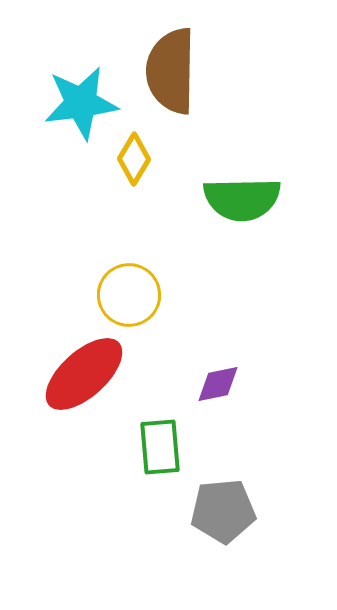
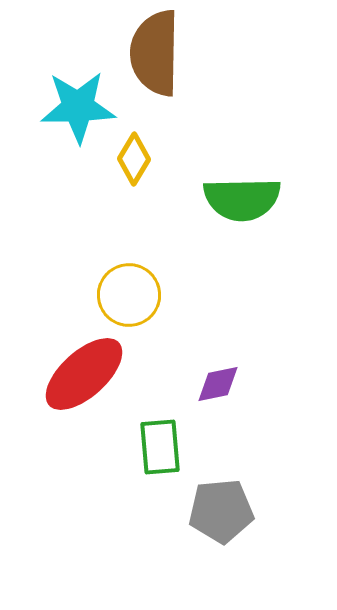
brown semicircle: moved 16 px left, 18 px up
cyan star: moved 3 px left, 4 px down; rotated 6 degrees clockwise
gray pentagon: moved 2 px left
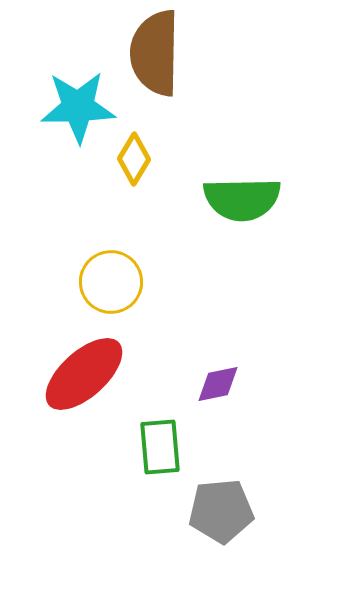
yellow circle: moved 18 px left, 13 px up
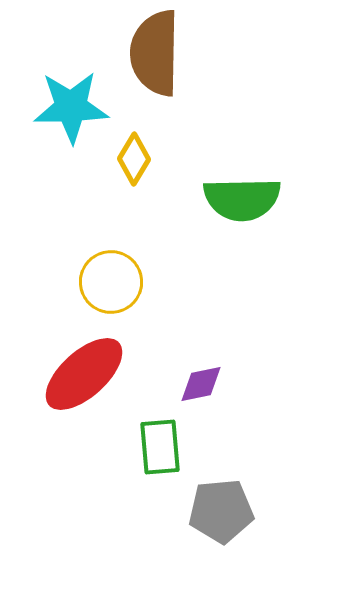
cyan star: moved 7 px left
purple diamond: moved 17 px left
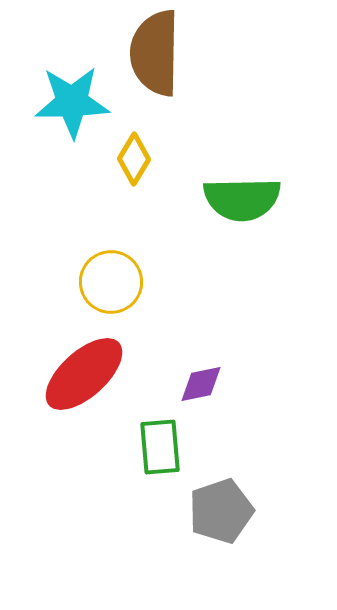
cyan star: moved 1 px right, 5 px up
gray pentagon: rotated 14 degrees counterclockwise
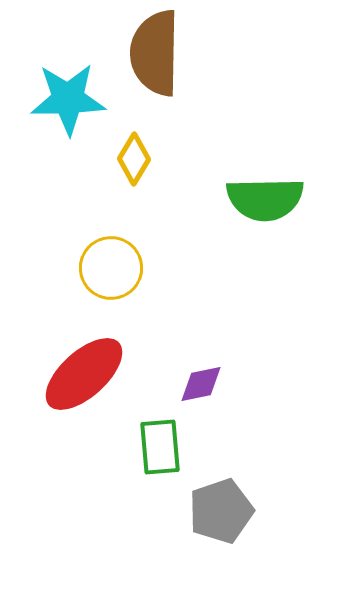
cyan star: moved 4 px left, 3 px up
green semicircle: moved 23 px right
yellow circle: moved 14 px up
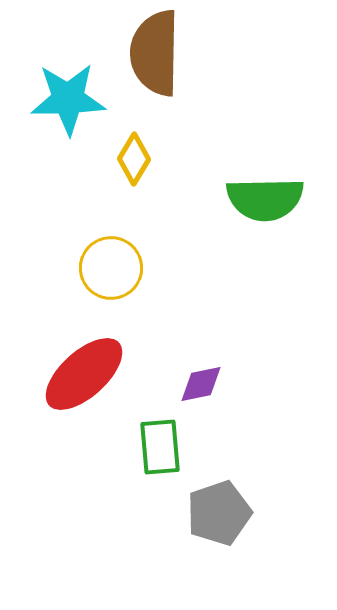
gray pentagon: moved 2 px left, 2 px down
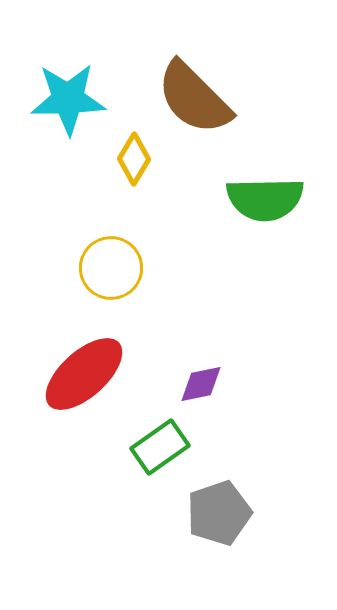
brown semicircle: moved 39 px right, 45 px down; rotated 46 degrees counterclockwise
green rectangle: rotated 60 degrees clockwise
